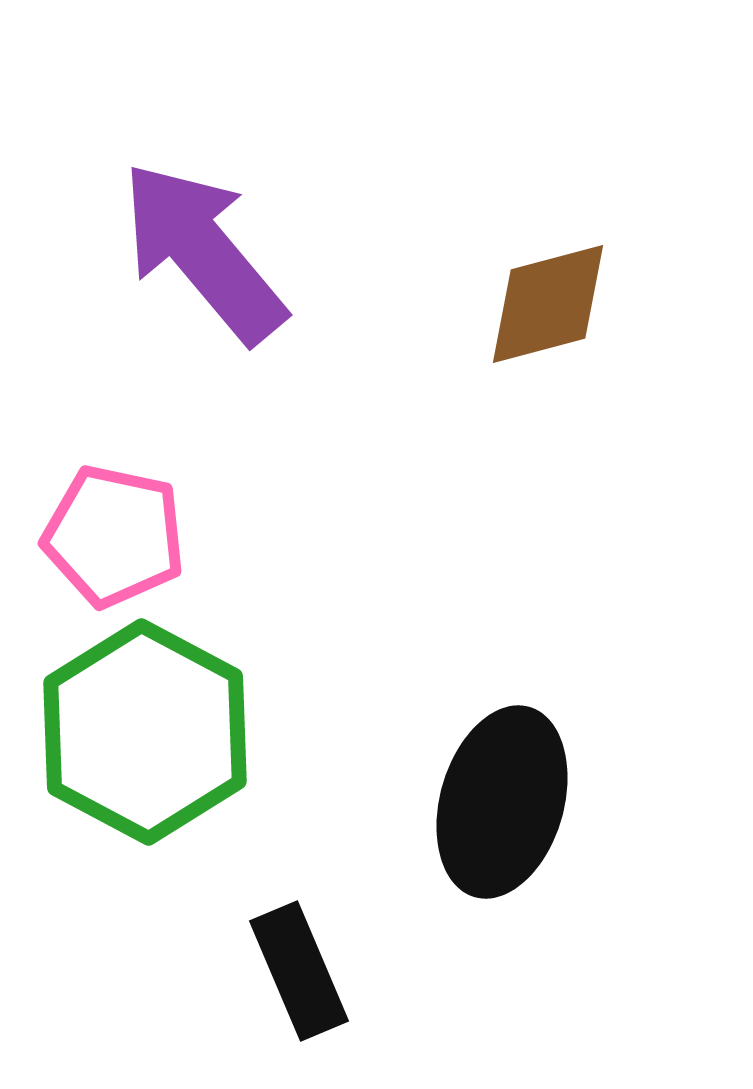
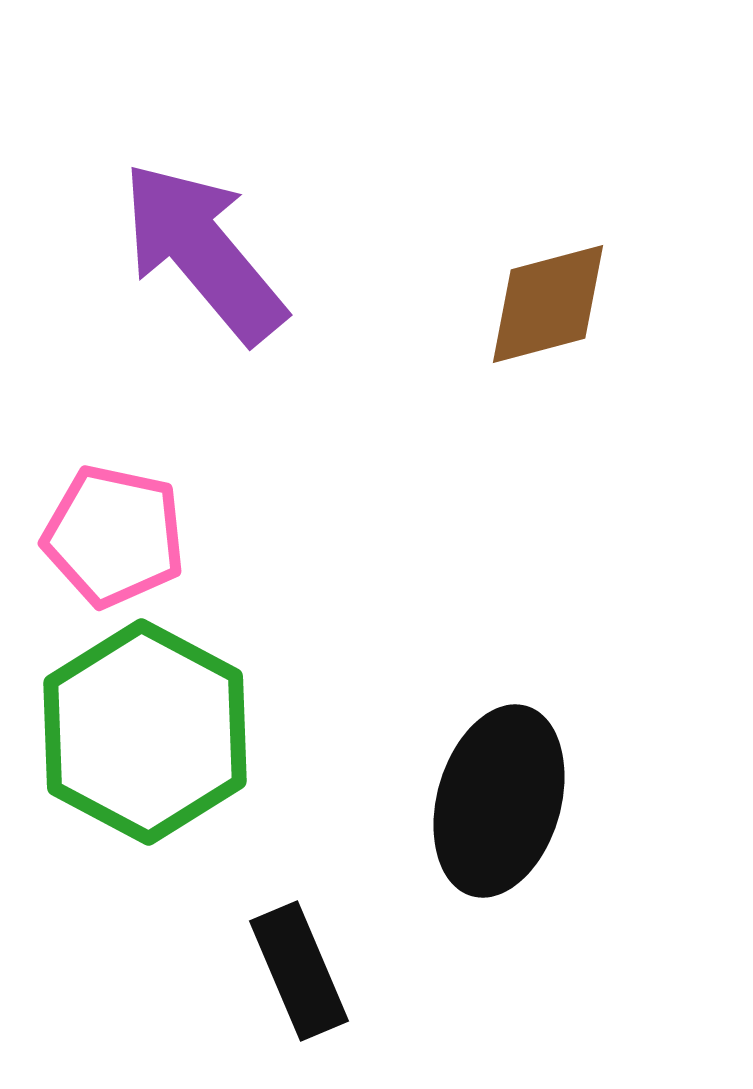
black ellipse: moved 3 px left, 1 px up
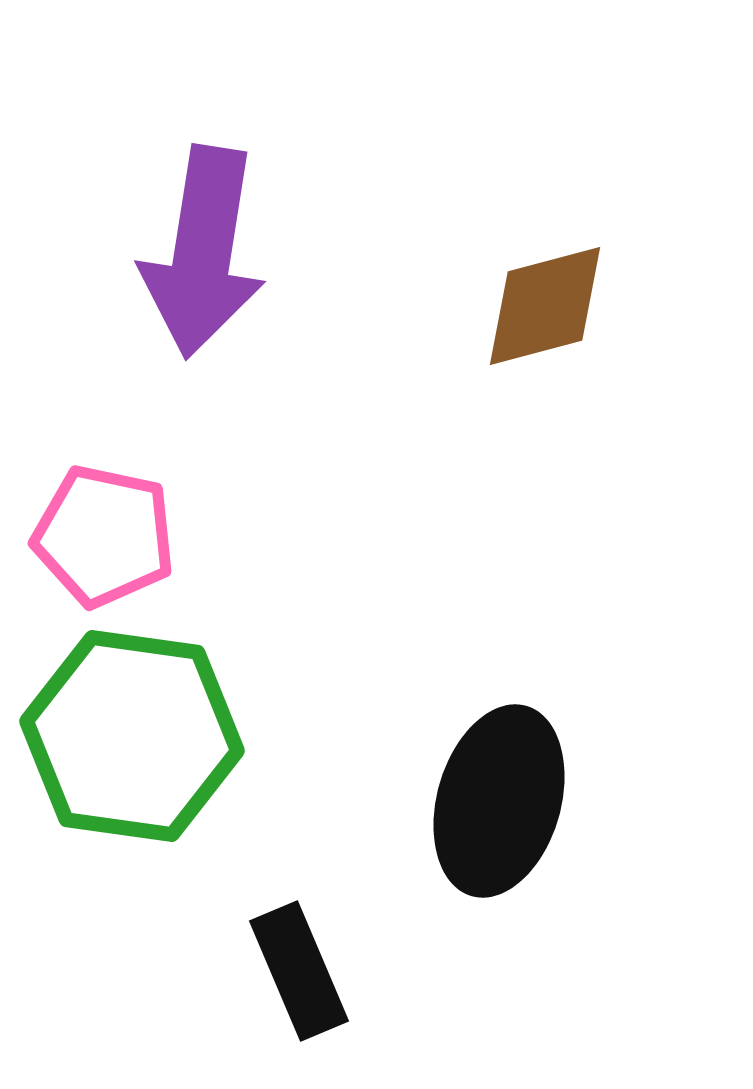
purple arrow: rotated 131 degrees counterclockwise
brown diamond: moved 3 px left, 2 px down
pink pentagon: moved 10 px left
green hexagon: moved 13 px left, 4 px down; rotated 20 degrees counterclockwise
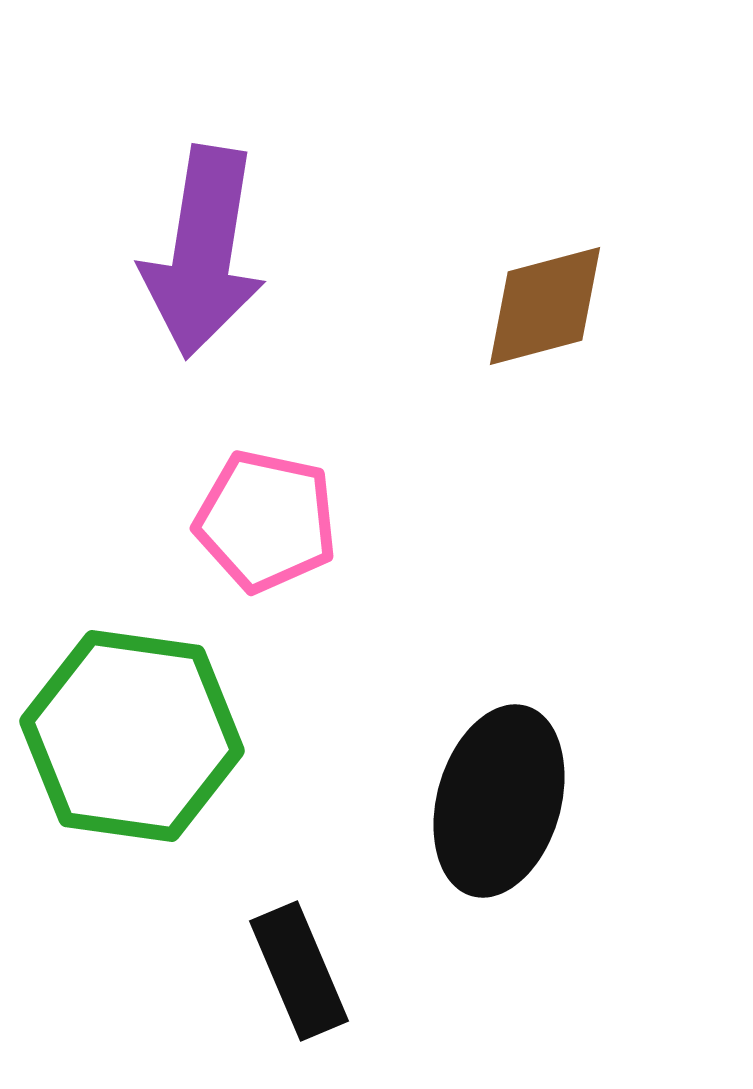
pink pentagon: moved 162 px right, 15 px up
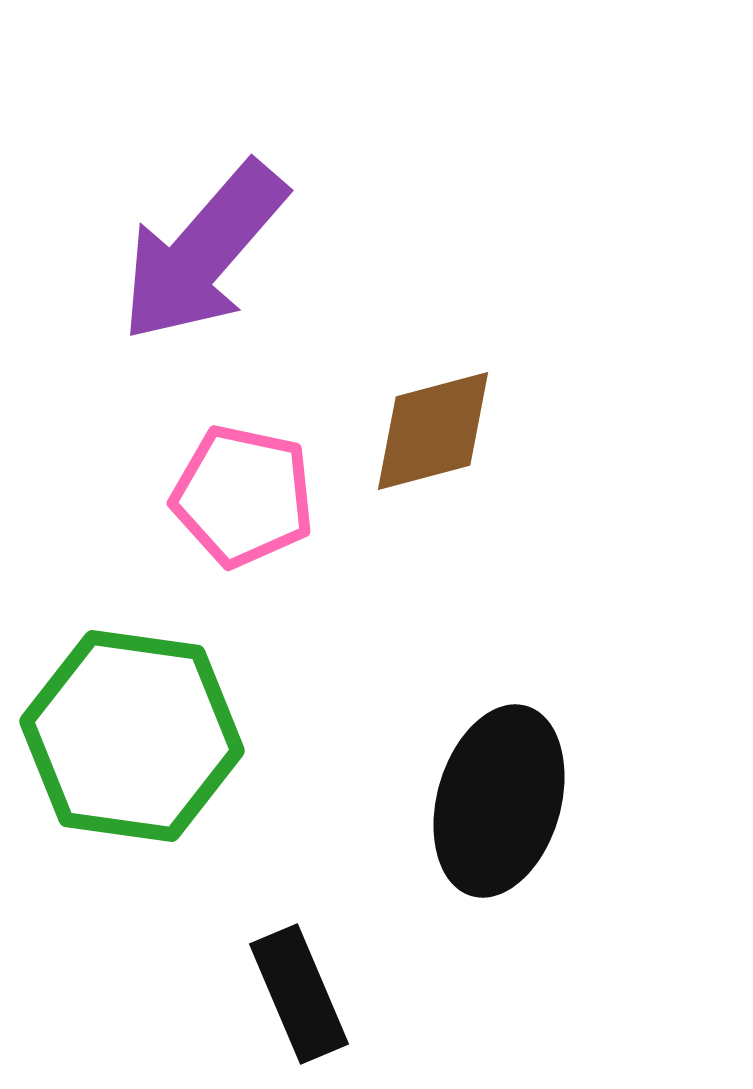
purple arrow: rotated 32 degrees clockwise
brown diamond: moved 112 px left, 125 px down
pink pentagon: moved 23 px left, 25 px up
black rectangle: moved 23 px down
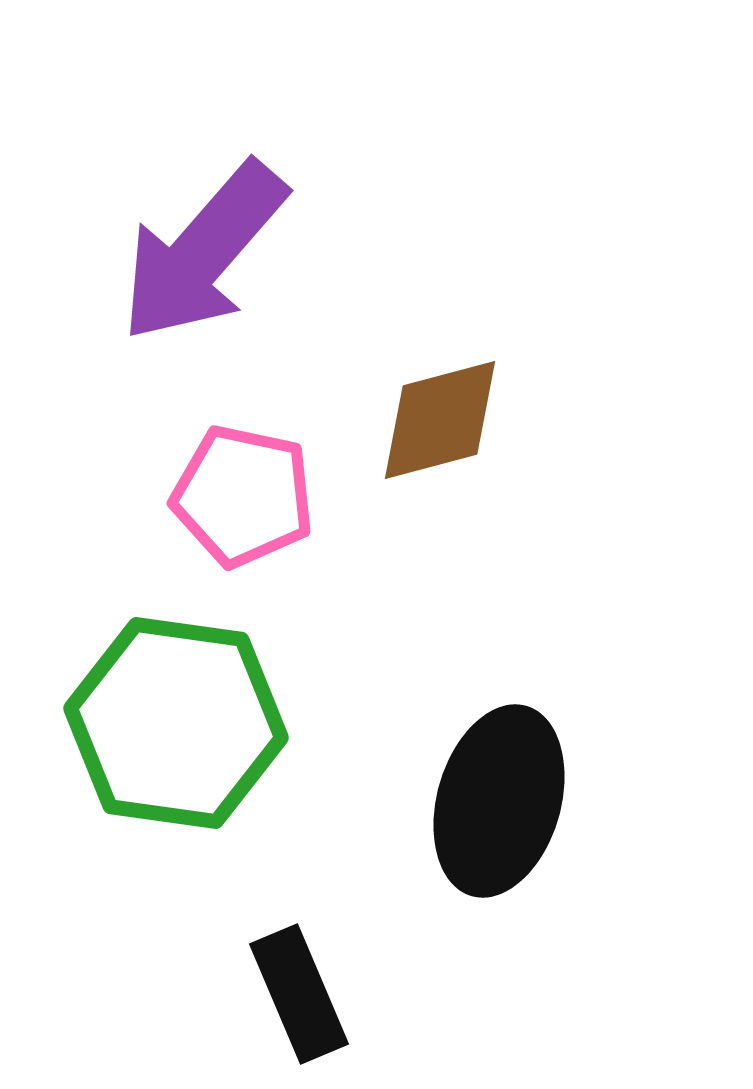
brown diamond: moved 7 px right, 11 px up
green hexagon: moved 44 px right, 13 px up
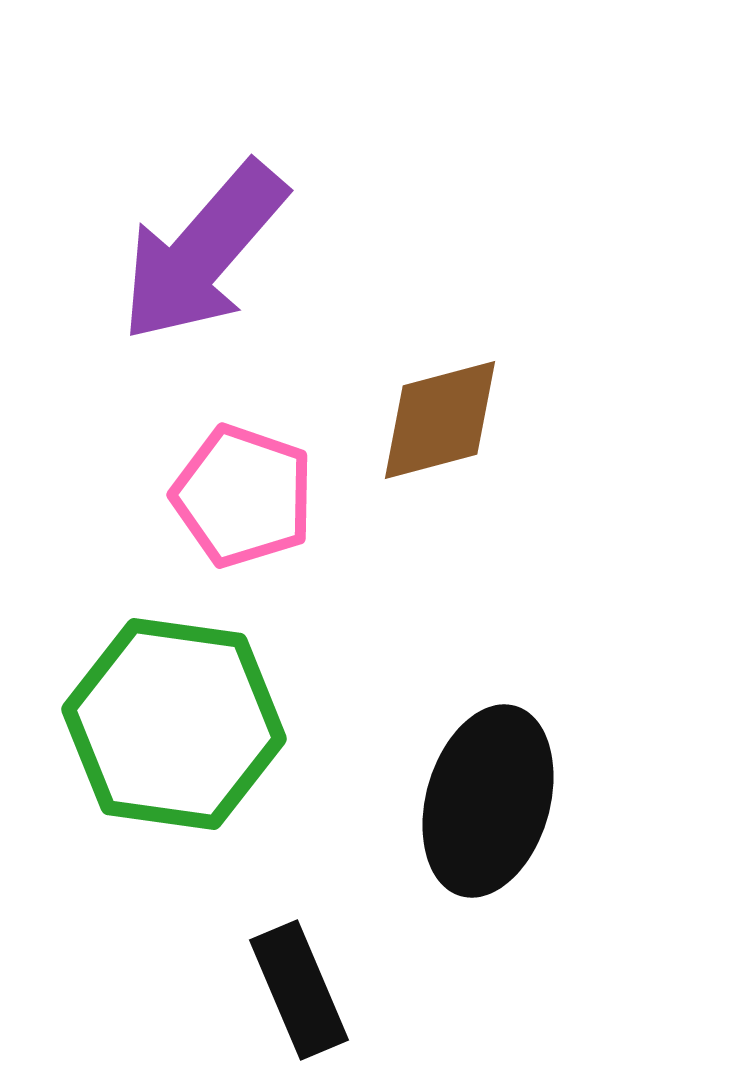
pink pentagon: rotated 7 degrees clockwise
green hexagon: moved 2 px left, 1 px down
black ellipse: moved 11 px left
black rectangle: moved 4 px up
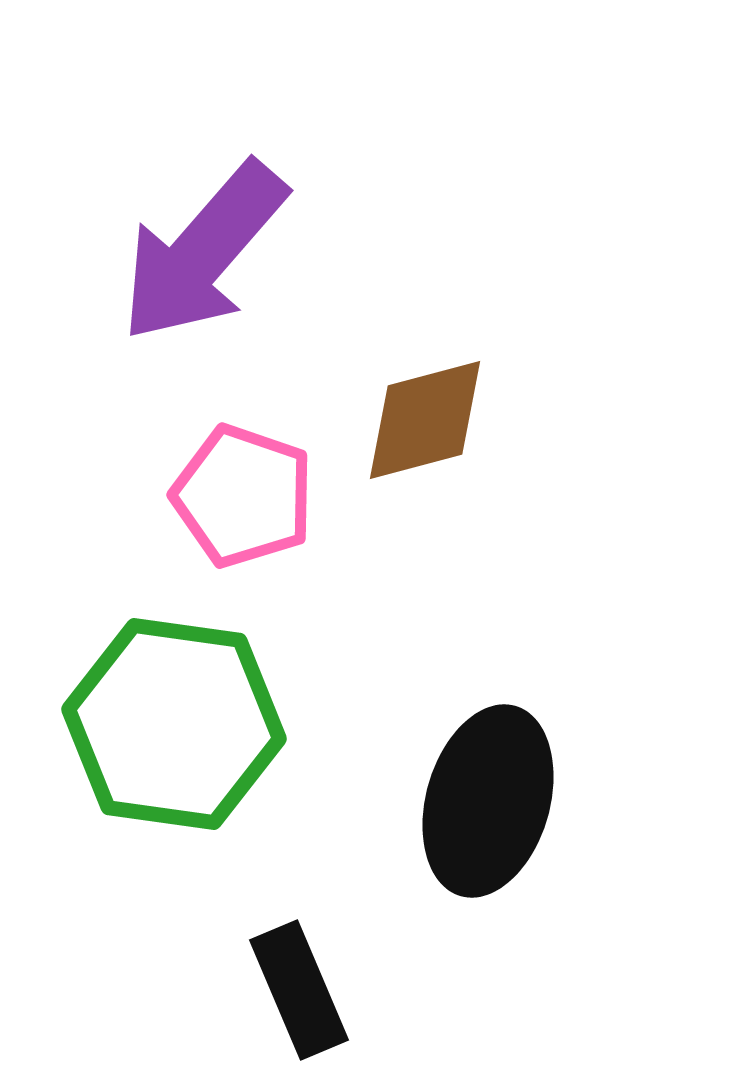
brown diamond: moved 15 px left
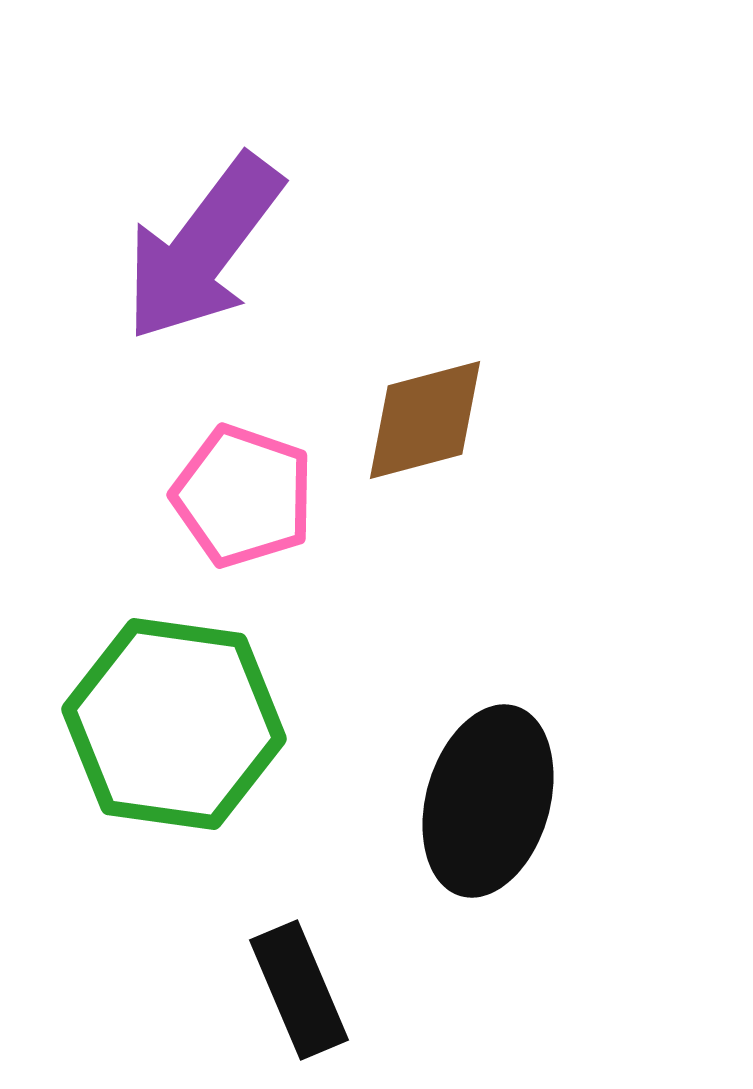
purple arrow: moved 4 px up; rotated 4 degrees counterclockwise
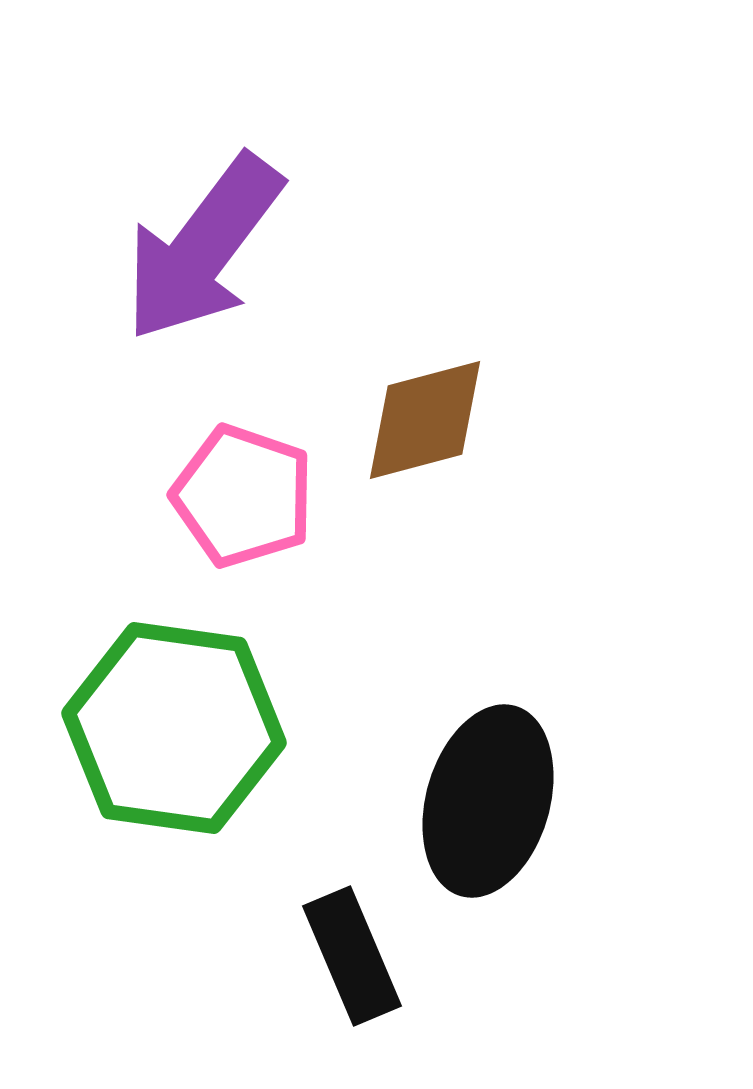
green hexagon: moved 4 px down
black rectangle: moved 53 px right, 34 px up
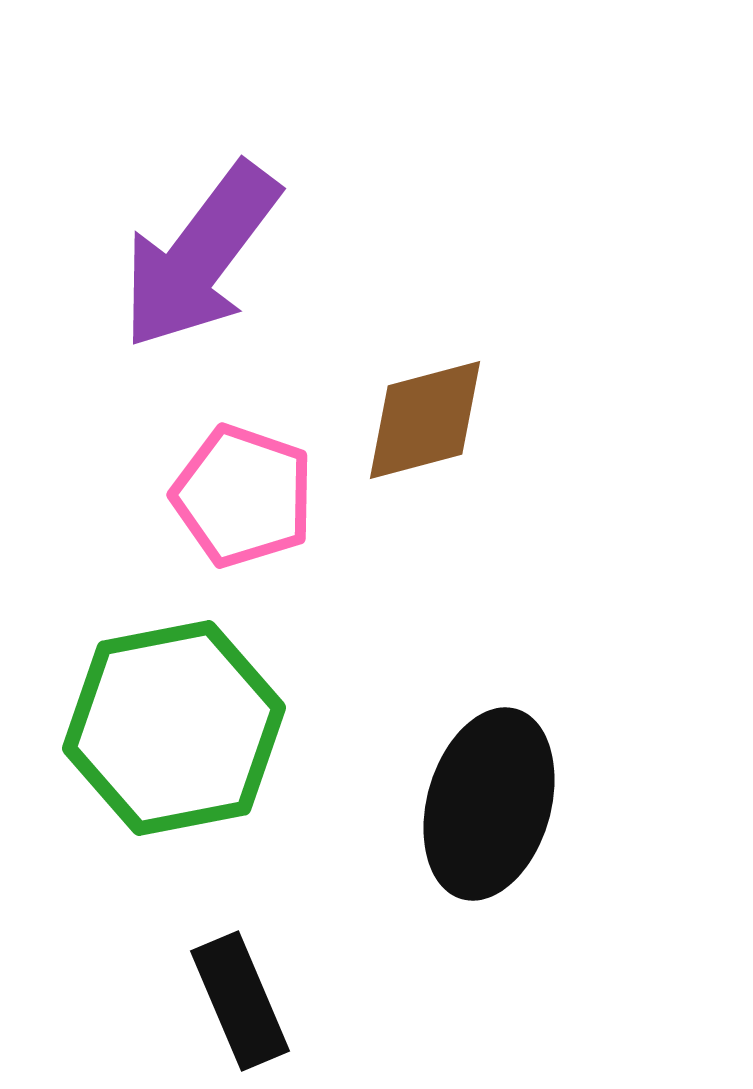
purple arrow: moved 3 px left, 8 px down
green hexagon: rotated 19 degrees counterclockwise
black ellipse: moved 1 px right, 3 px down
black rectangle: moved 112 px left, 45 px down
